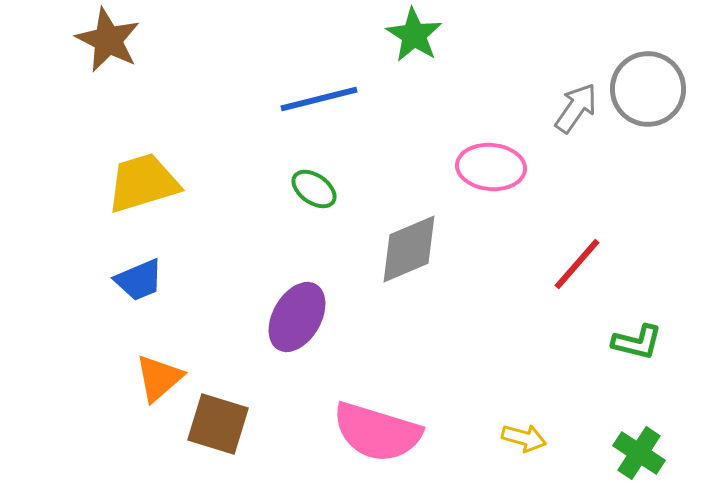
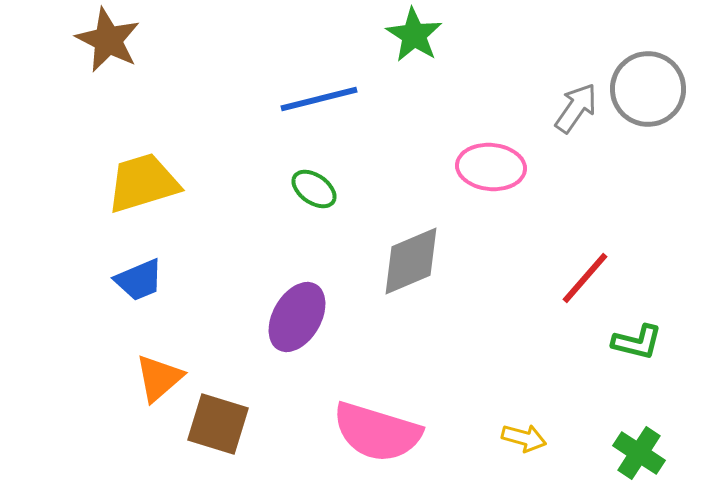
gray diamond: moved 2 px right, 12 px down
red line: moved 8 px right, 14 px down
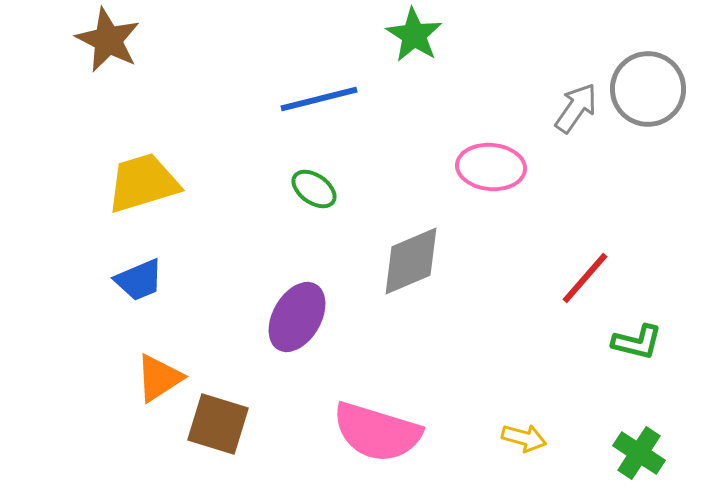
orange triangle: rotated 8 degrees clockwise
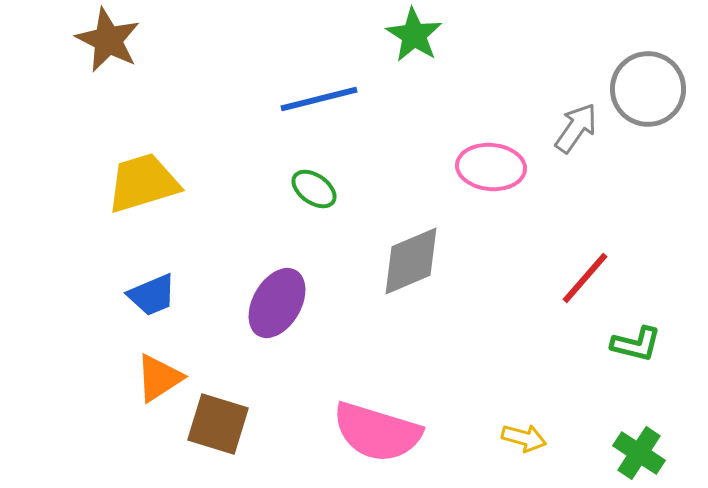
gray arrow: moved 20 px down
blue trapezoid: moved 13 px right, 15 px down
purple ellipse: moved 20 px left, 14 px up
green L-shape: moved 1 px left, 2 px down
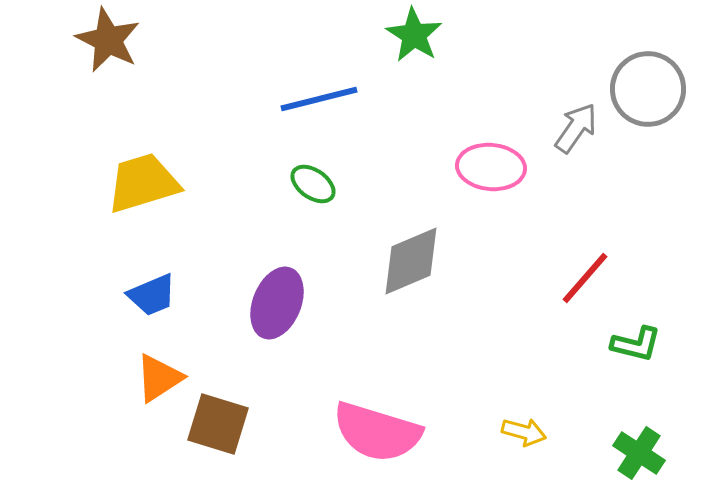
green ellipse: moved 1 px left, 5 px up
purple ellipse: rotated 8 degrees counterclockwise
yellow arrow: moved 6 px up
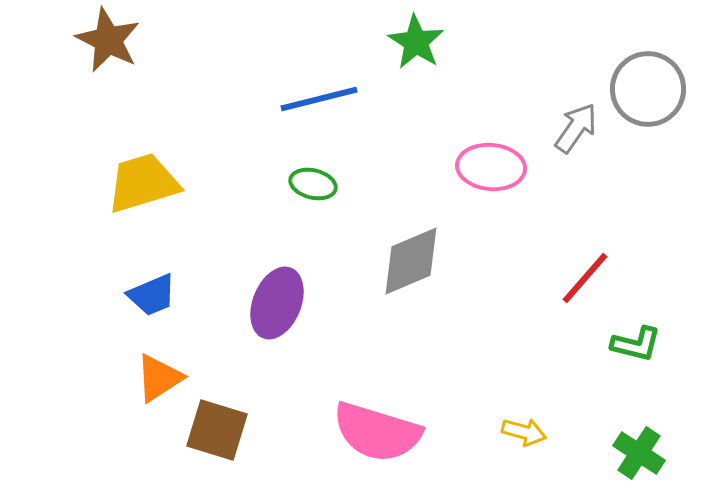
green star: moved 2 px right, 7 px down
green ellipse: rotated 21 degrees counterclockwise
brown square: moved 1 px left, 6 px down
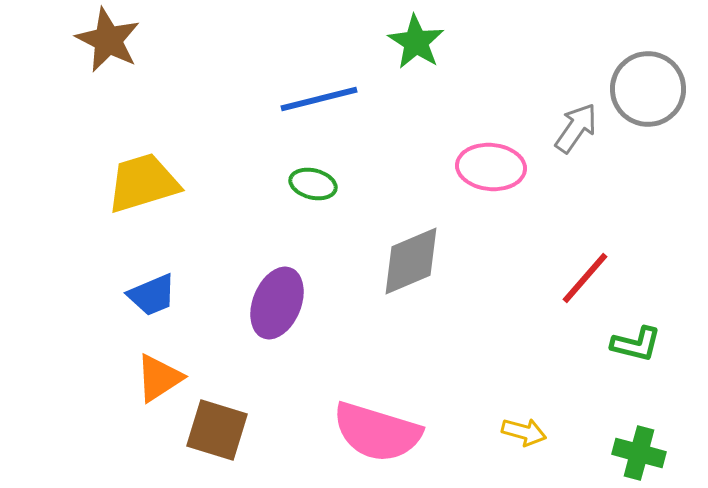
green cross: rotated 18 degrees counterclockwise
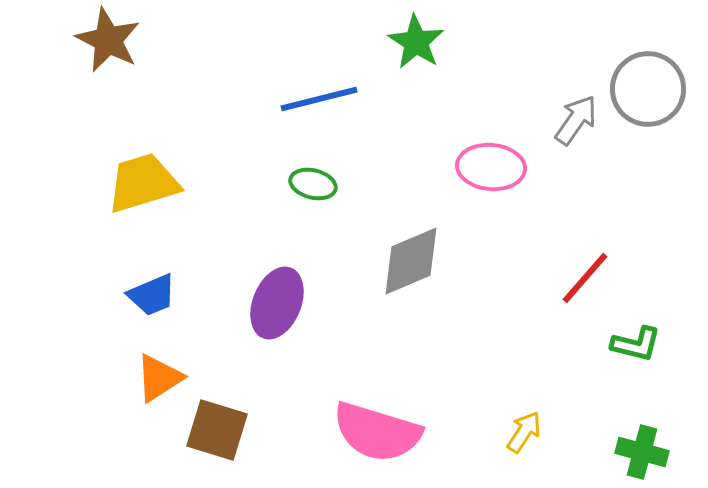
gray arrow: moved 8 px up
yellow arrow: rotated 72 degrees counterclockwise
green cross: moved 3 px right, 1 px up
